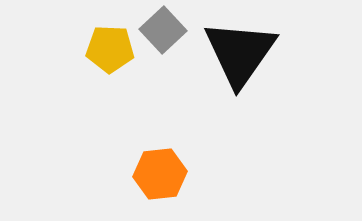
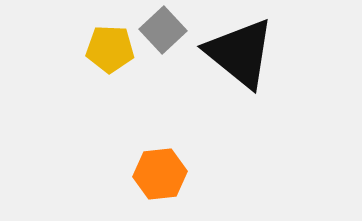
black triangle: rotated 26 degrees counterclockwise
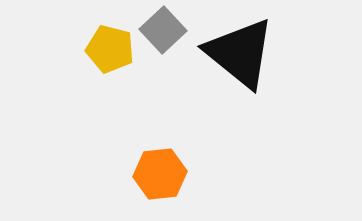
yellow pentagon: rotated 12 degrees clockwise
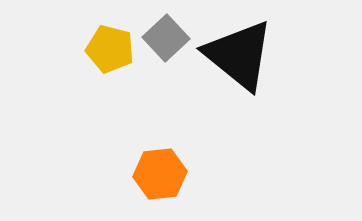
gray square: moved 3 px right, 8 px down
black triangle: moved 1 px left, 2 px down
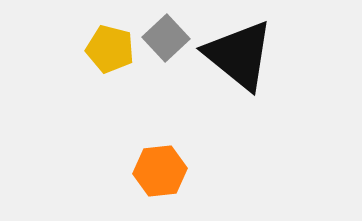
orange hexagon: moved 3 px up
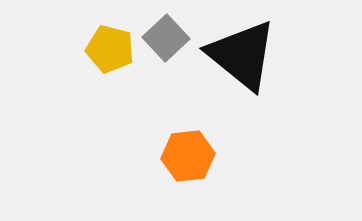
black triangle: moved 3 px right
orange hexagon: moved 28 px right, 15 px up
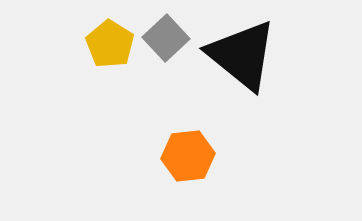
yellow pentagon: moved 5 px up; rotated 18 degrees clockwise
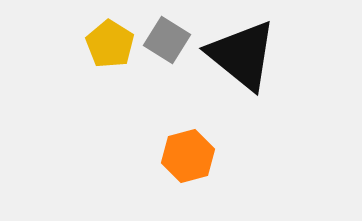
gray square: moved 1 px right, 2 px down; rotated 15 degrees counterclockwise
orange hexagon: rotated 9 degrees counterclockwise
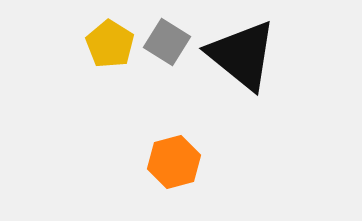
gray square: moved 2 px down
orange hexagon: moved 14 px left, 6 px down
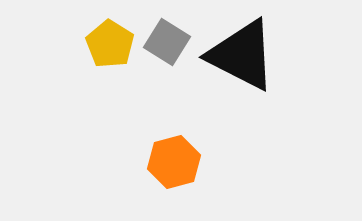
black triangle: rotated 12 degrees counterclockwise
